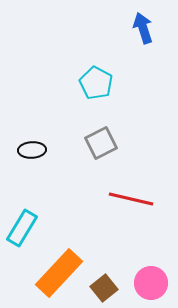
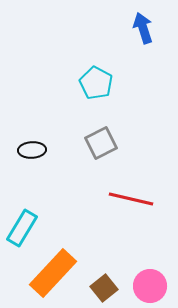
orange rectangle: moved 6 px left
pink circle: moved 1 px left, 3 px down
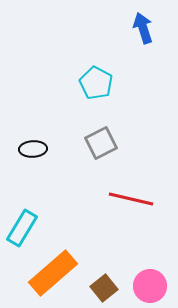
black ellipse: moved 1 px right, 1 px up
orange rectangle: rotated 6 degrees clockwise
